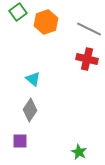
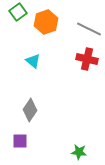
cyan triangle: moved 18 px up
green star: rotated 21 degrees counterclockwise
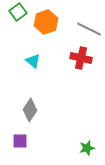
red cross: moved 6 px left, 1 px up
green star: moved 8 px right, 4 px up; rotated 21 degrees counterclockwise
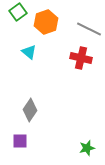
cyan triangle: moved 4 px left, 9 px up
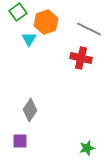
cyan triangle: moved 13 px up; rotated 21 degrees clockwise
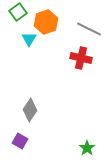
purple square: rotated 28 degrees clockwise
green star: rotated 21 degrees counterclockwise
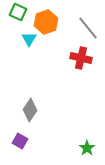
green square: rotated 30 degrees counterclockwise
gray line: moved 1 px left, 1 px up; rotated 25 degrees clockwise
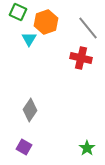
purple square: moved 4 px right, 6 px down
